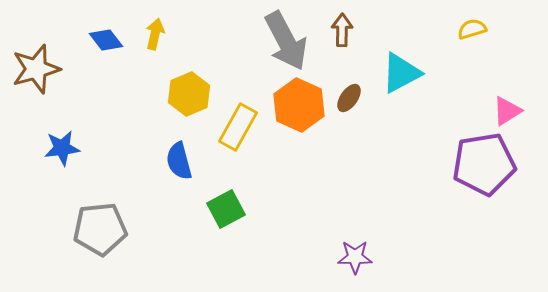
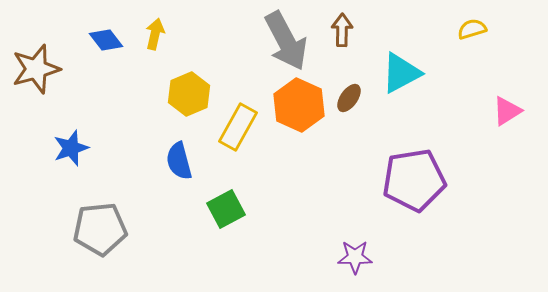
blue star: moved 9 px right; rotated 12 degrees counterclockwise
purple pentagon: moved 70 px left, 16 px down
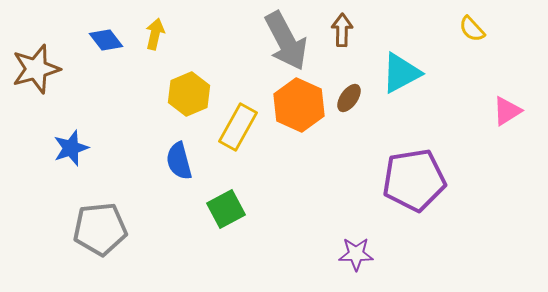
yellow semicircle: rotated 116 degrees counterclockwise
purple star: moved 1 px right, 3 px up
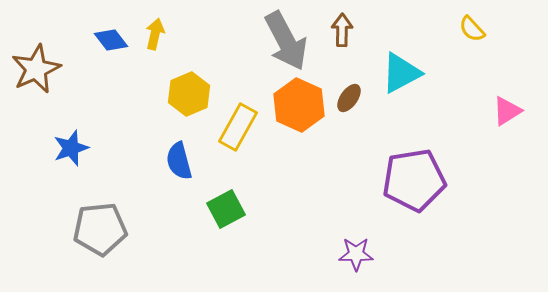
blue diamond: moved 5 px right
brown star: rotated 9 degrees counterclockwise
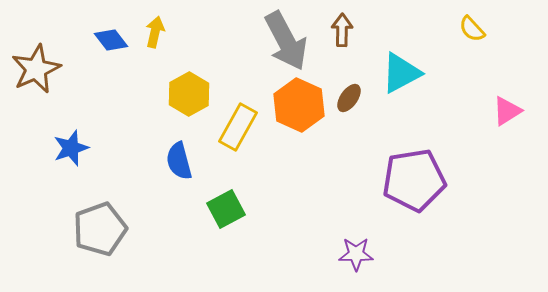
yellow arrow: moved 2 px up
yellow hexagon: rotated 6 degrees counterclockwise
gray pentagon: rotated 14 degrees counterclockwise
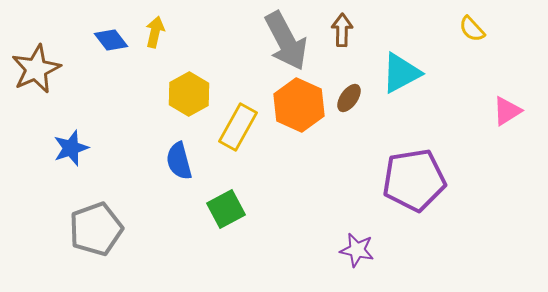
gray pentagon: moved 4 px left
purple star: moved 1 px right, 4 px up; rotated 12 degrees clockwise
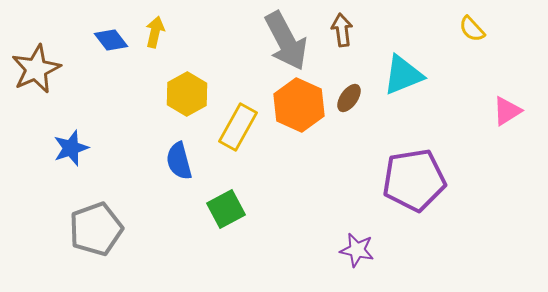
brown arrow: rotated 8 degrees counterclockwise
cyan triangle: moved 2 px right, 2 px down; rotated 6 degrees clockwise
yellow hexagon: moved 2 px left
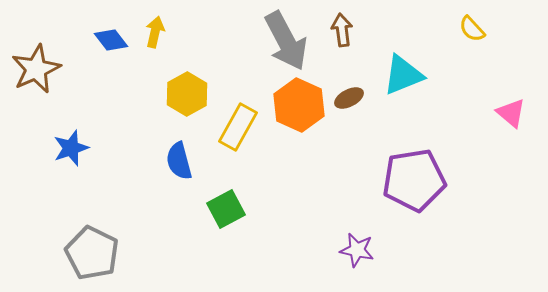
brown ellipse: rotated 28 degrees clockwise
pink triangle: moved 4 px right, 2 px down; rotated 48 degrees counterclockwise
gray pentagon: moved 4 px left, 24 px down; rotated 26 degrees counterclockwise
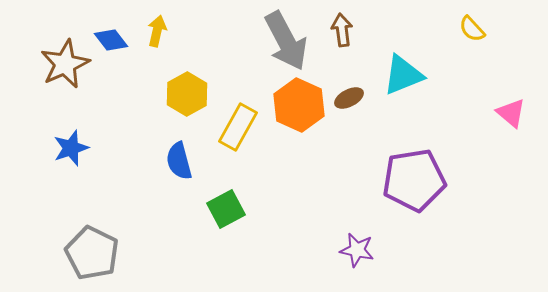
yellow arrow: moved 2 px right, 1 px up
brown star: moved 29 px right, 5 px up
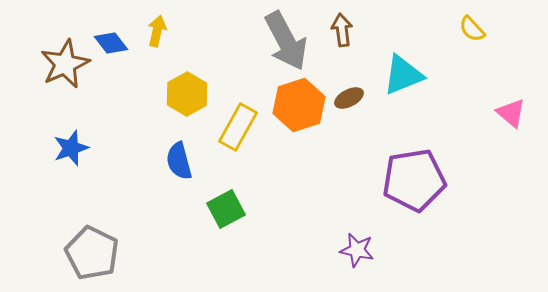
blue diamond: moved 3 px down
orange hexagon: rotated 18 degrees clockwise
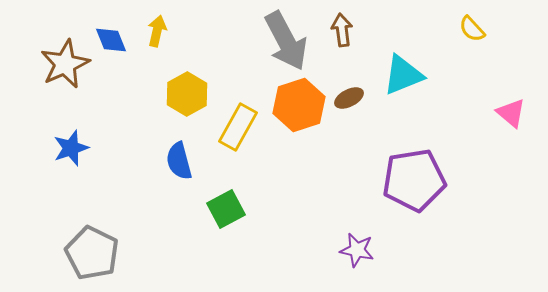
blue diamond: moved 3 px up; rotated 16 degrees clockwise
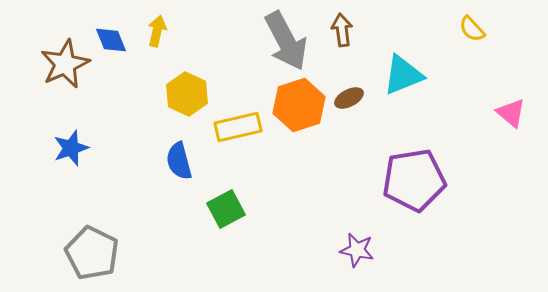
yellow hexagon: rotated 6 degrees counterclockwise
yellow rectangle: rotated 48 degrees clockwise
